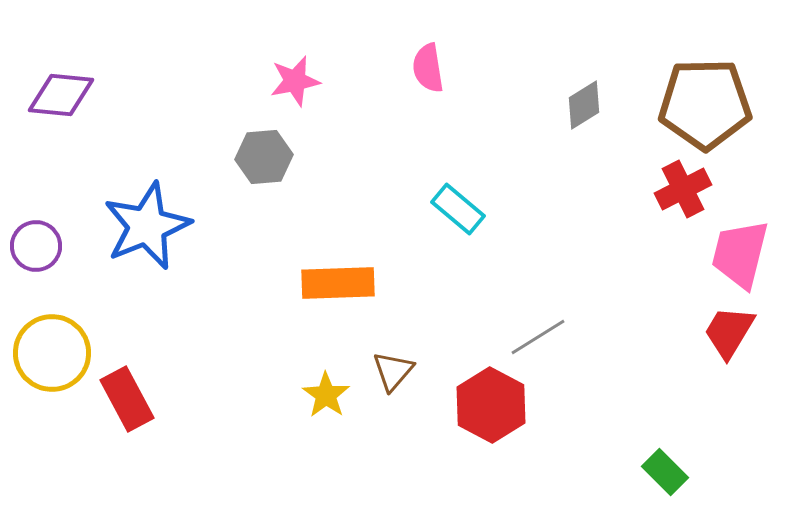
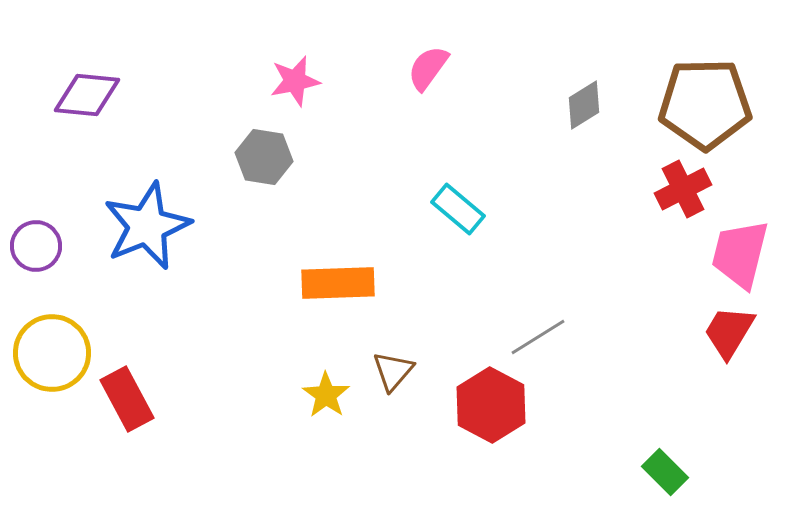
pink semicircle: rotated 45 degrees clockwise
purple diamond: moved 26 px right
gray hexagon: rotated 14 degrees clockwise
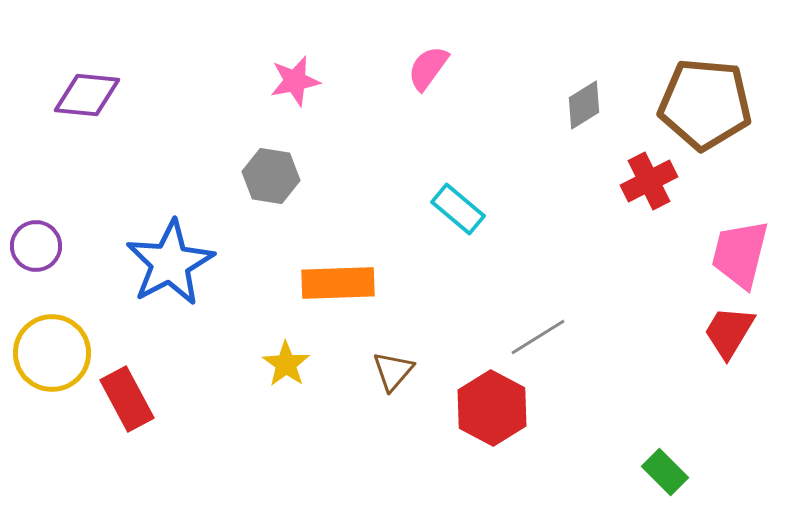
brown pentagon: rotated 6 degrees clockwise
gray hexagon: moved 7 px right, 19 px down
red cross: moved 34 px left, 8 px up
blue star: moved 23 px right, 37 px down; rotated 6 degrees counterclockwise
yellow star: moved 40 px left, 31 px up
red hexagon: moved 1 px right, 3 px down
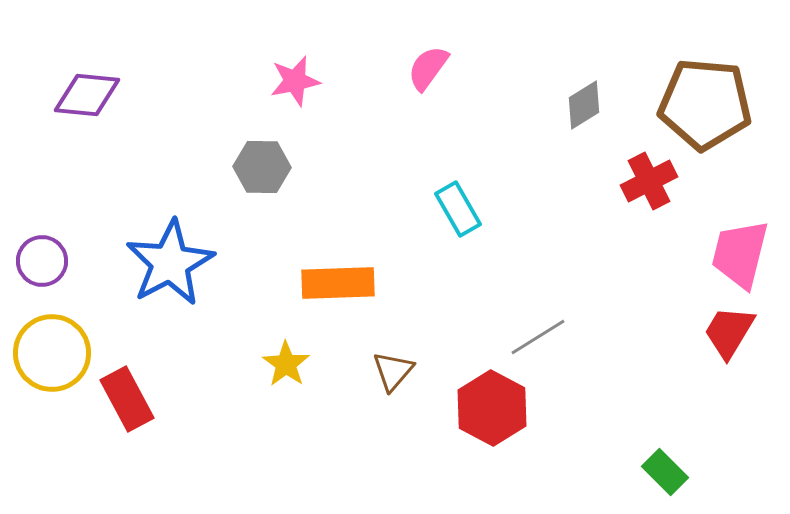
gray hexagon: moved 9 px left, 9 px up; rotated 8 degrees counterclockwise
cyan rectangle: rotated 20 degrees clockwise
purple circle: moved 6 px right, 15 px down
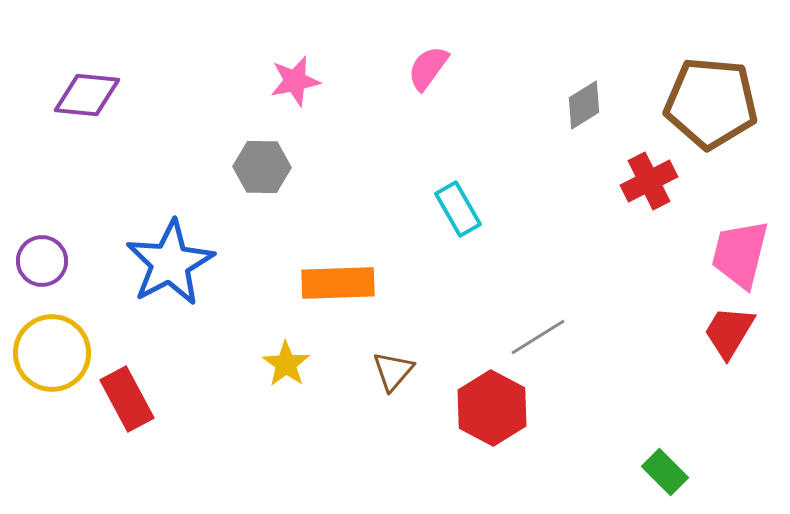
brown pentagon: moved 6 px right, 1 px up
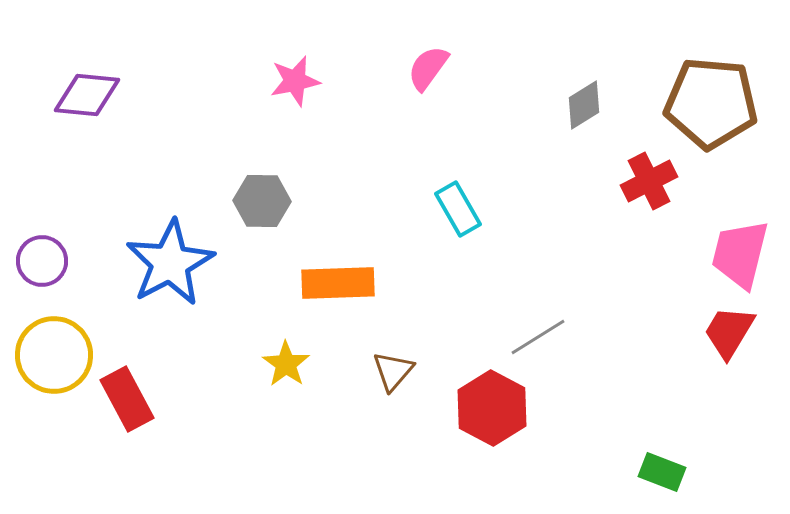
gray hexagon: moved 34 px down
yellow circle: moved 2 px right, 2 px down
green rectangle: moved 3 px left; rotated 24 degrees counterclockwise
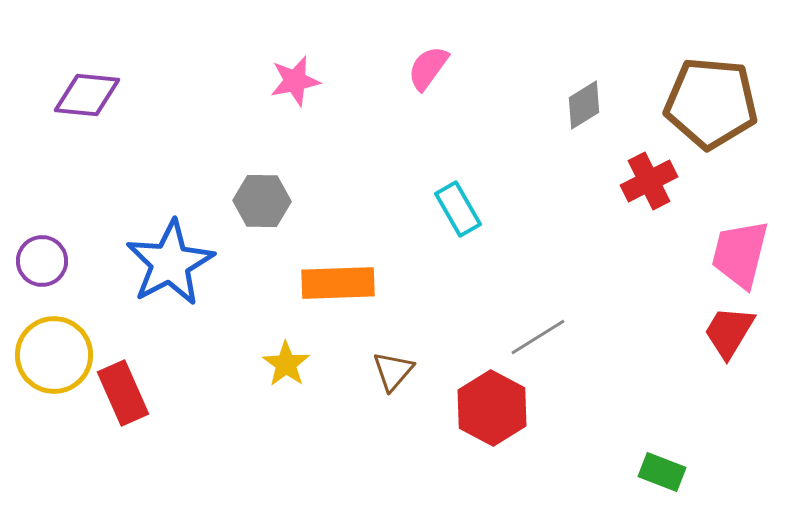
red rectangle: moved 4 px left, 6 px up; rotated 4 degrees clockwise
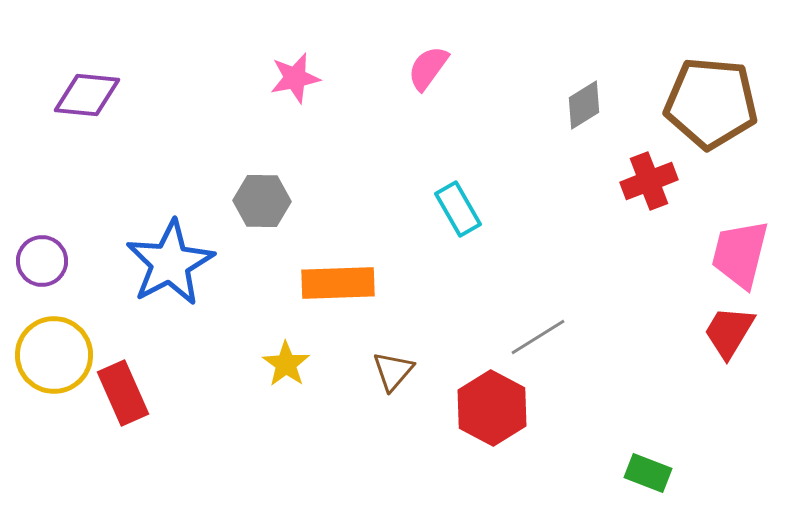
pink star: moved 3 px up
red cross: rotated 6 degrees clockwise
green rectangle: moved 14 px left, 1 px down
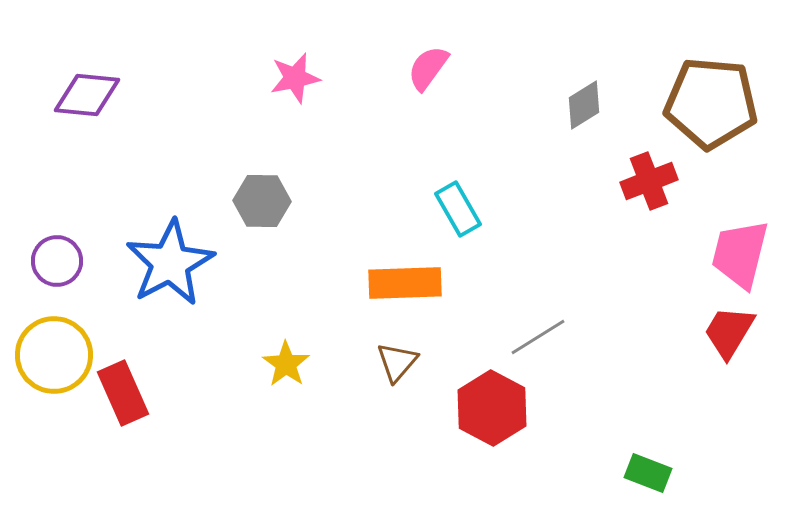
purple circle: moved 15 px right
orange rectangle: moved 67 px right
brown triangle: moved 4 px right, 9 px up
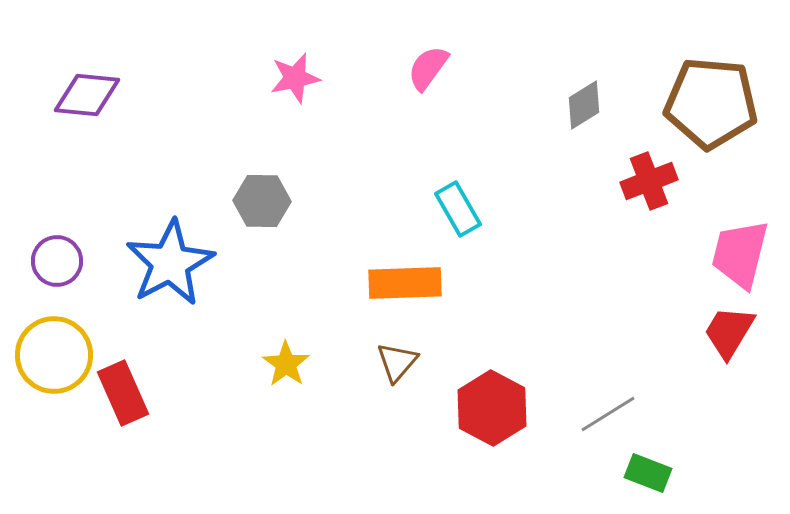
gray line: moved 70 px right, 77 px down
